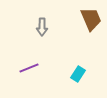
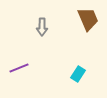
brown trapezoid: moved 3 px left
purple line: moved 10 px left
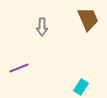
cyan rectangle: moved 3 px right, 13 px down
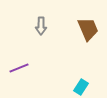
brown trapezoid: moved 10 px down
gray arrow: moved 1 px left, 1 px up
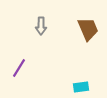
purple line: rotated 36 degrees counterclockwise
cyan rectangle: rotated 49 degrees clockwise
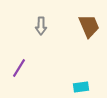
brown trapezoid: moved 1 px right, 3 px up
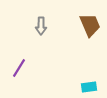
brown trapezoid: moved 1 px right, 1 px up
cyan rectangle: moved 8 px right
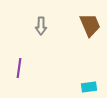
purple line: rotated 24 degrees counterclockwise
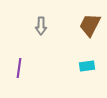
brown trapezoid: rotated 130 degrees counterclockwise
cyan rectangle: moved 2 px left, 21 px up
